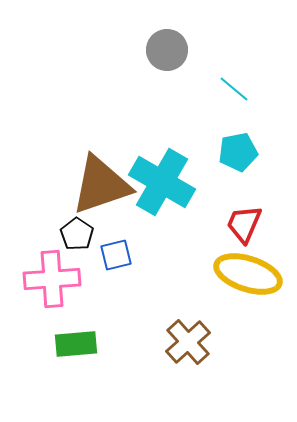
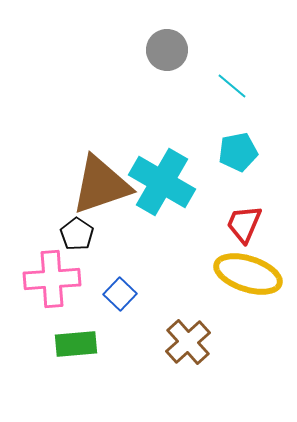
cyan line: moved 2 px left, 3 px up
blue square: moved 4 px right, 39 px down; rotated 32 degrees counterclockwise
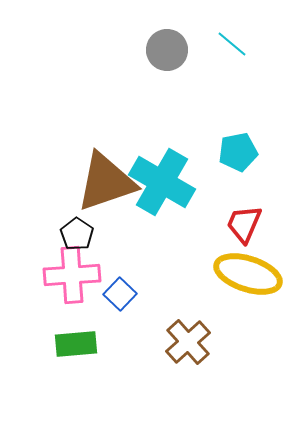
cyan line: moved 42 px up
brown triangle: moved 5 px right, 3 px up
pink cross: moved 20 px right, 4 px up
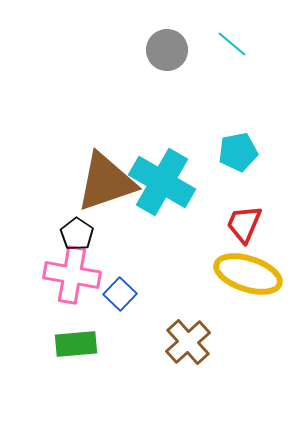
pink cross: rotated 14 degrees clockwise
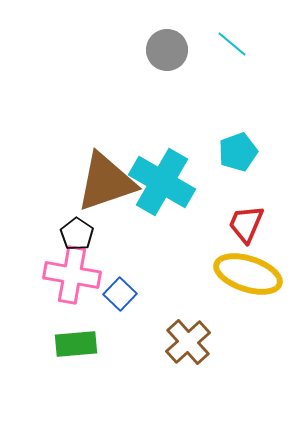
cyan pentagon: rotated 9 degrees counterclockwise
red trapezoid: moved 2 px right
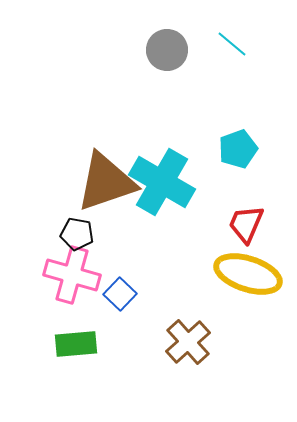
cyan pentagon: moved 3 px up
black pentagon: rotated 24 degrees counterclockwise
pink cross: rotated 6 degrees clockwise
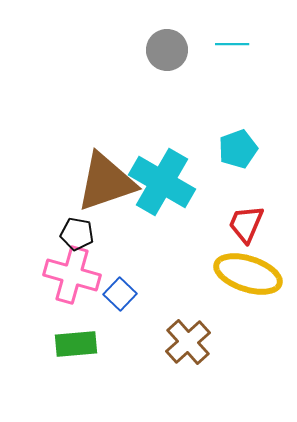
cyan line: rotated 40 degrees counterclockwise
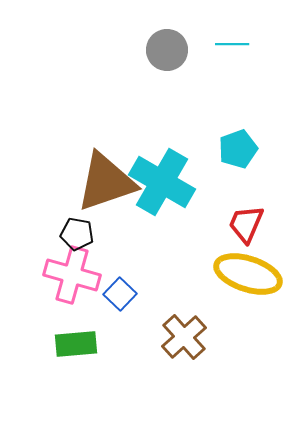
brown cross: moved 4 px left, 5 px up
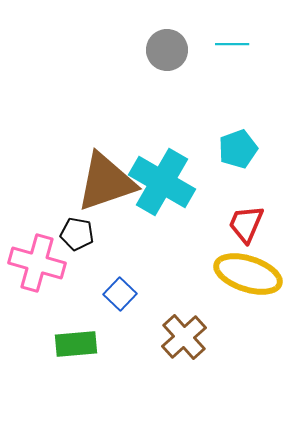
pink cross: moved 35 px left, 12 px up
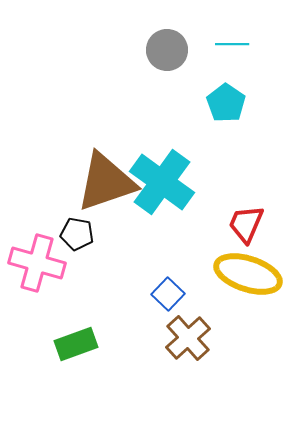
cyan pentagon: moved 12 px left, 46 px up; rotated 18 degrees counterclockwise
cyan cross: rotated 6 degrees clockwise
blue square: moved 48 px right
brown cross: moved 4 px right, 1 px down
green rectangle: rotated 15 degrees counterclockwise
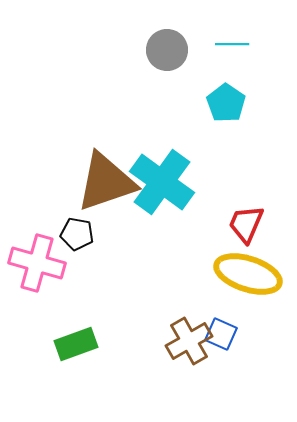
blue square: moved 53 px right, 40 px down; rotated 20 degrees counterclockwise
brown cross: moved 1 px right, 3 px down; rotated 12 degrees clockwise
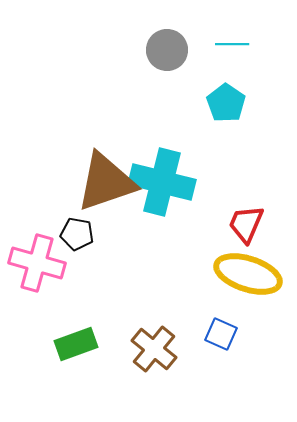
cyan cross: rotated 22 degrees counterclockwise
brown cross: moved 35 px left, 8 px down; rotated 21 degrees counterclockwise
